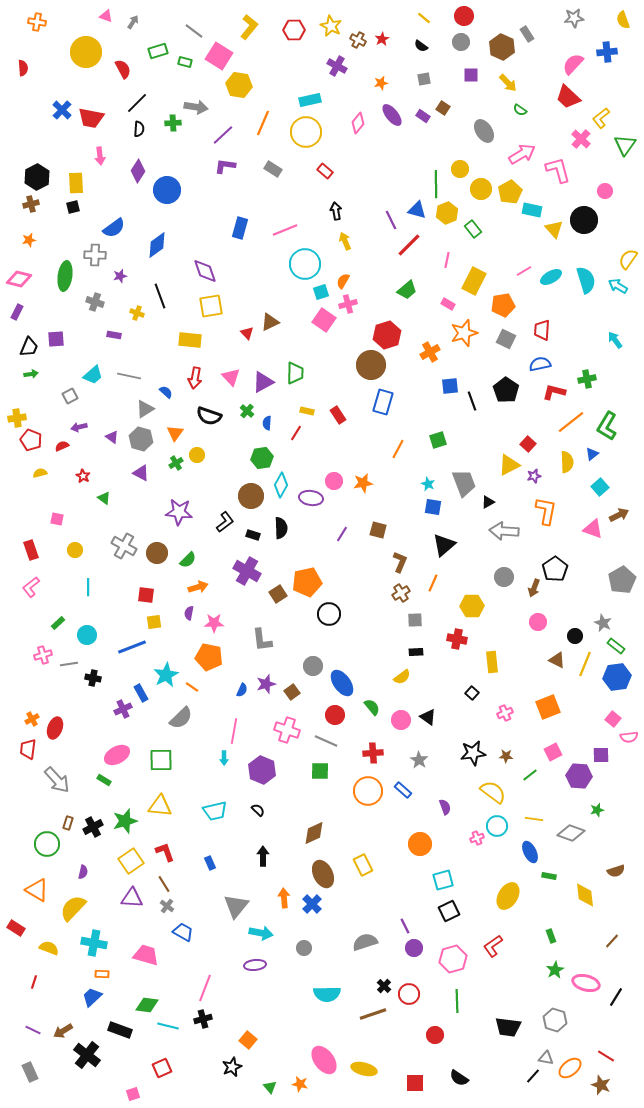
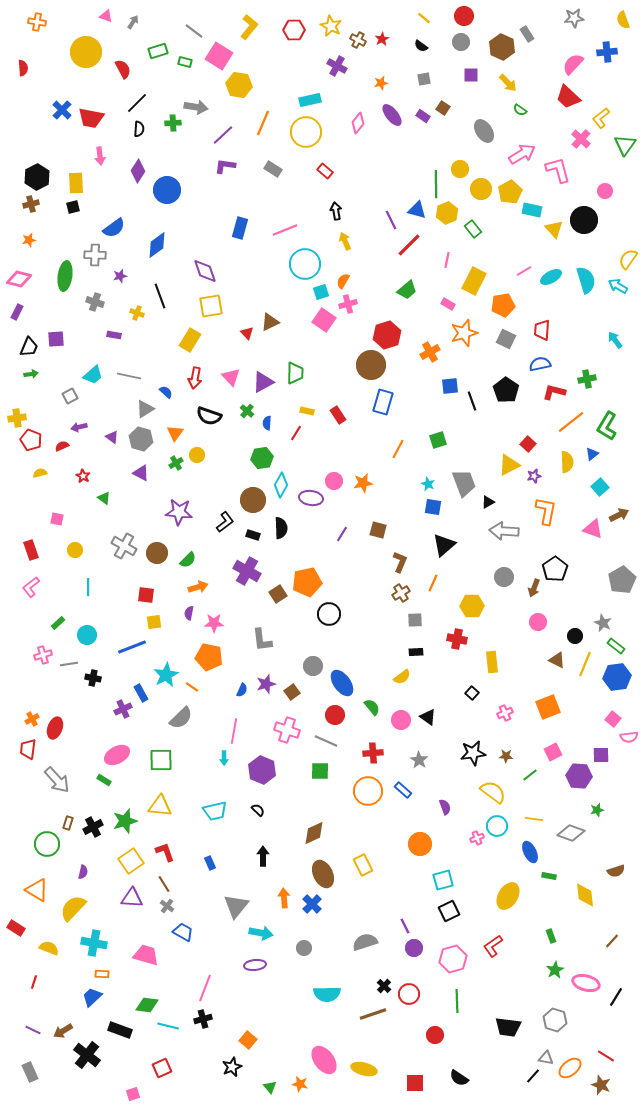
yellow rectangle at (190, 340): rotated 65 degrees counterclockwise
brown circle at (251, 496): moved 2 px right, 4 px down
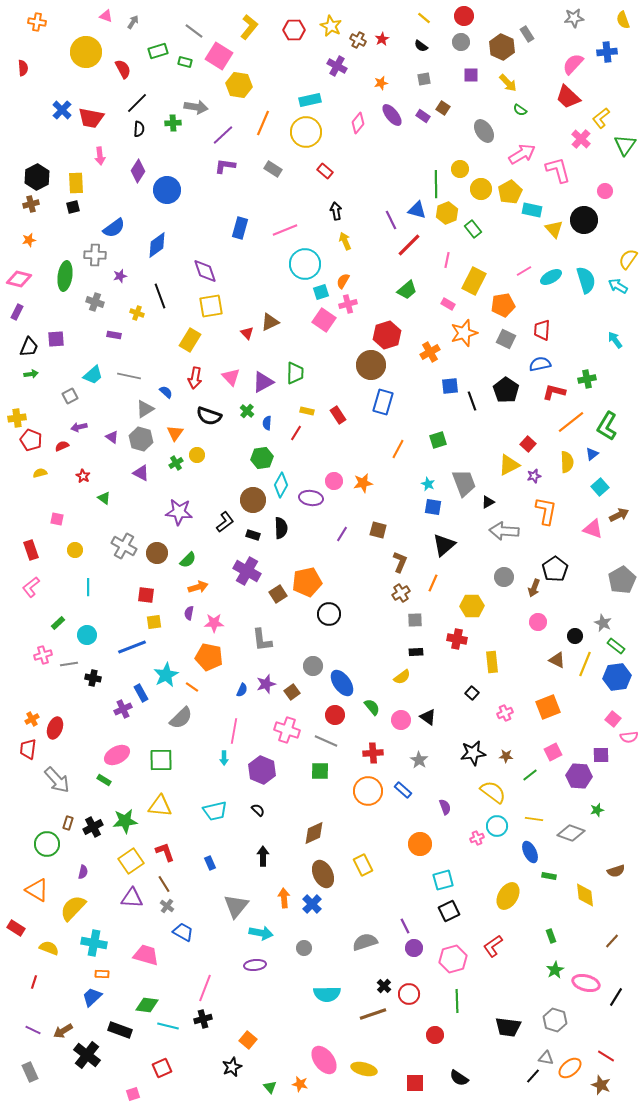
green star at (125, 821): rotated 10 degrees clockwise
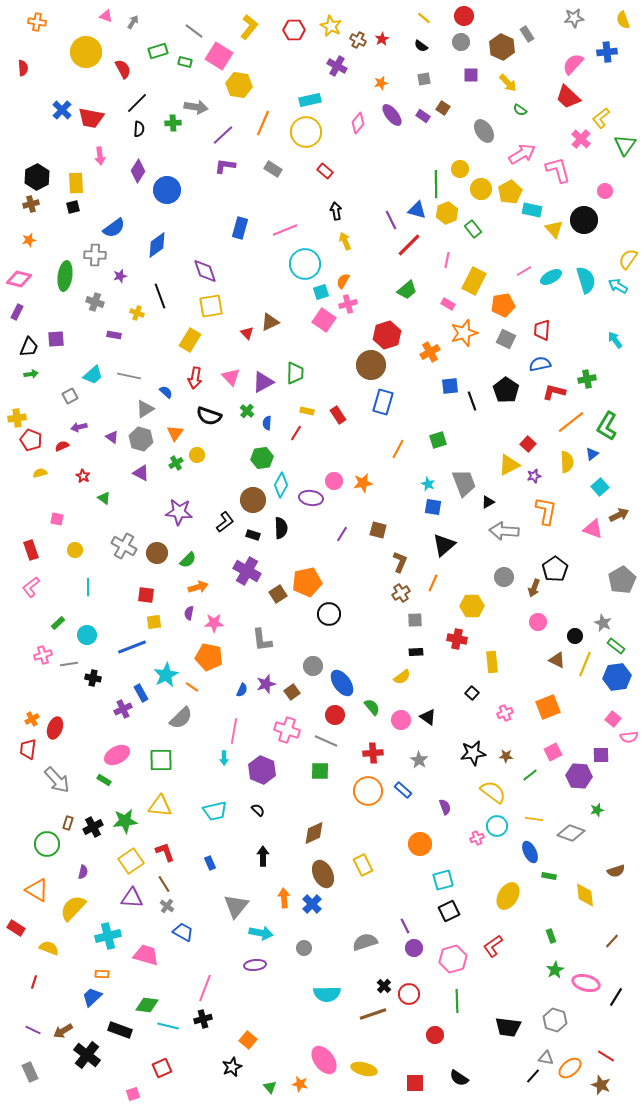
cyan cross at (94, 943): moved 14 px right, 7 px up; rotated 25 degrees counterclockwise
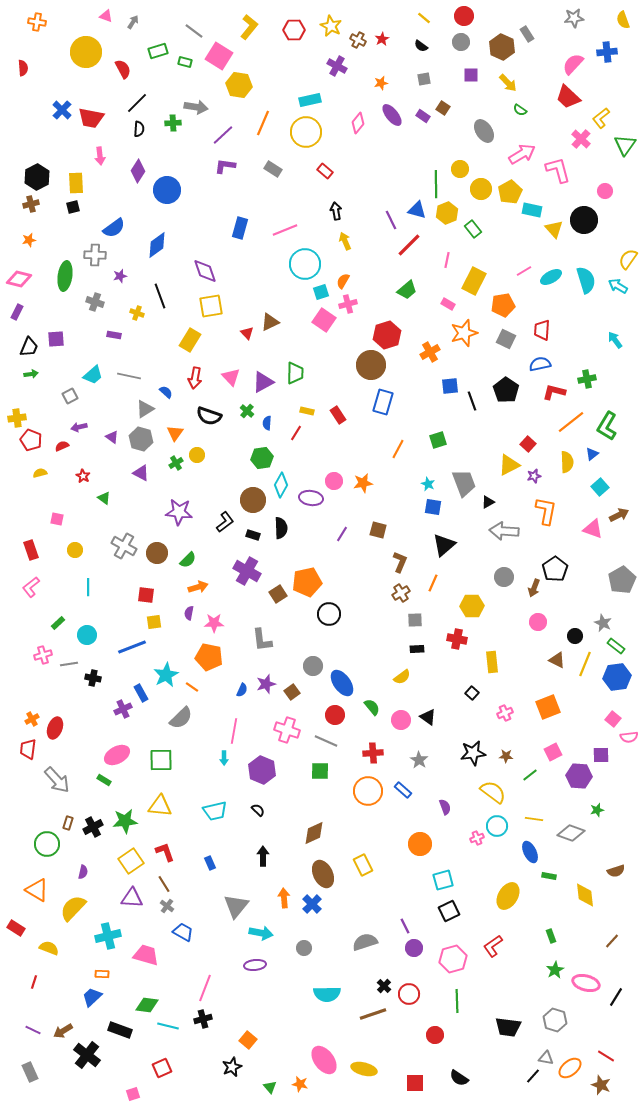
black rectangle at (416, 652): moved 1 px right, 3 px up
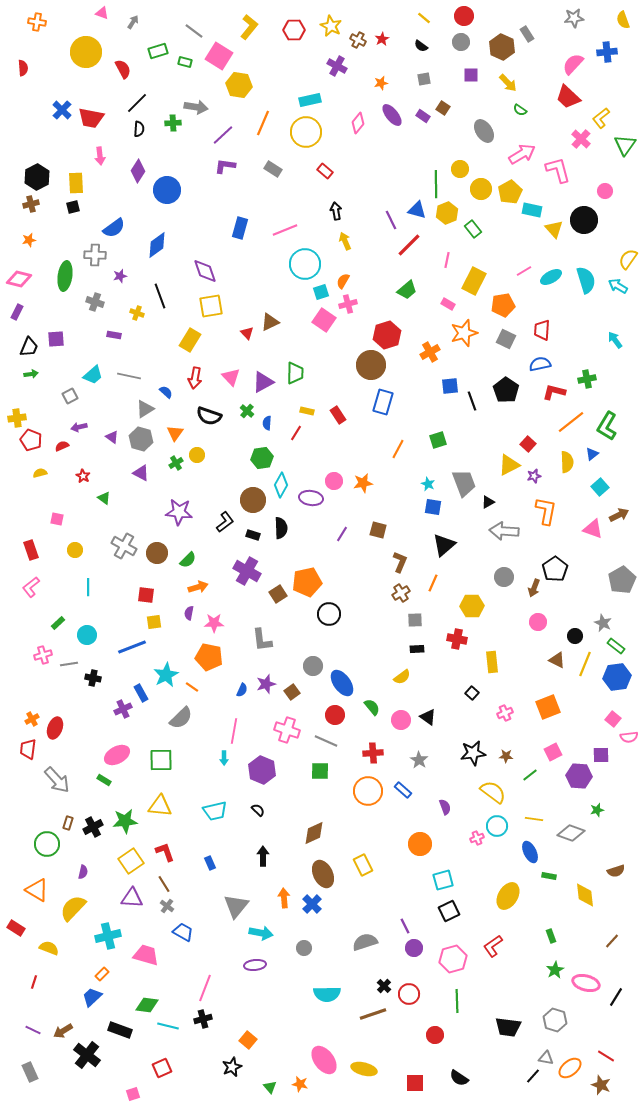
pink triangle at (106, 16): moved 4 px left, 3 px up
orange rectangle at (102, 974): rotated 48 degrees counterclockwise
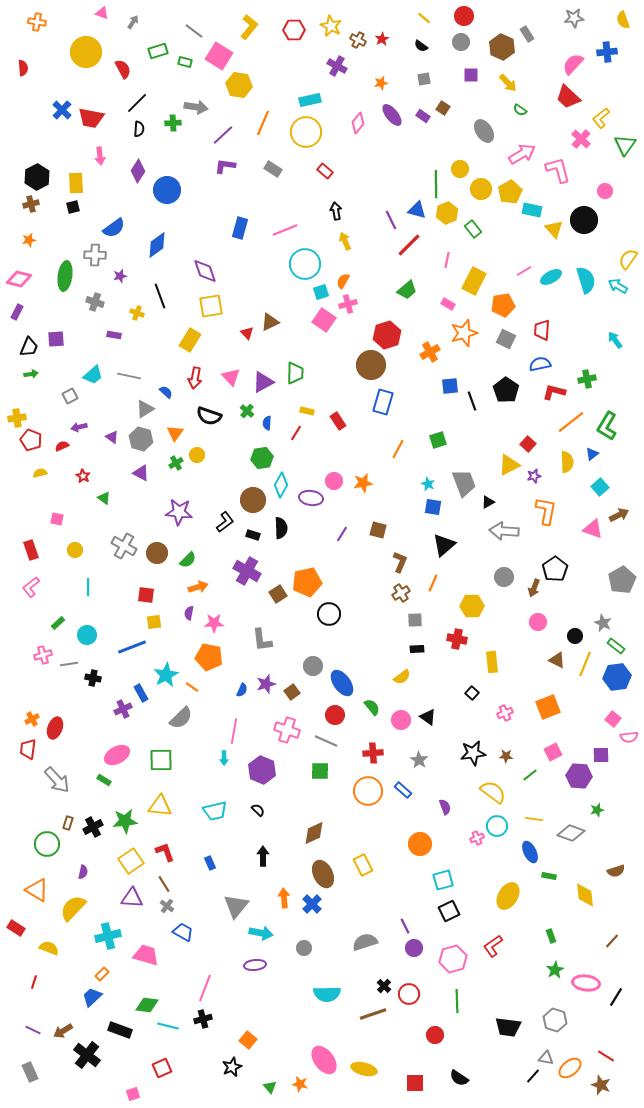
red rectangle at (338, 415): moved 6 px down
pink ellipse at (586, 983): rotated 8 degrees counterclockwise
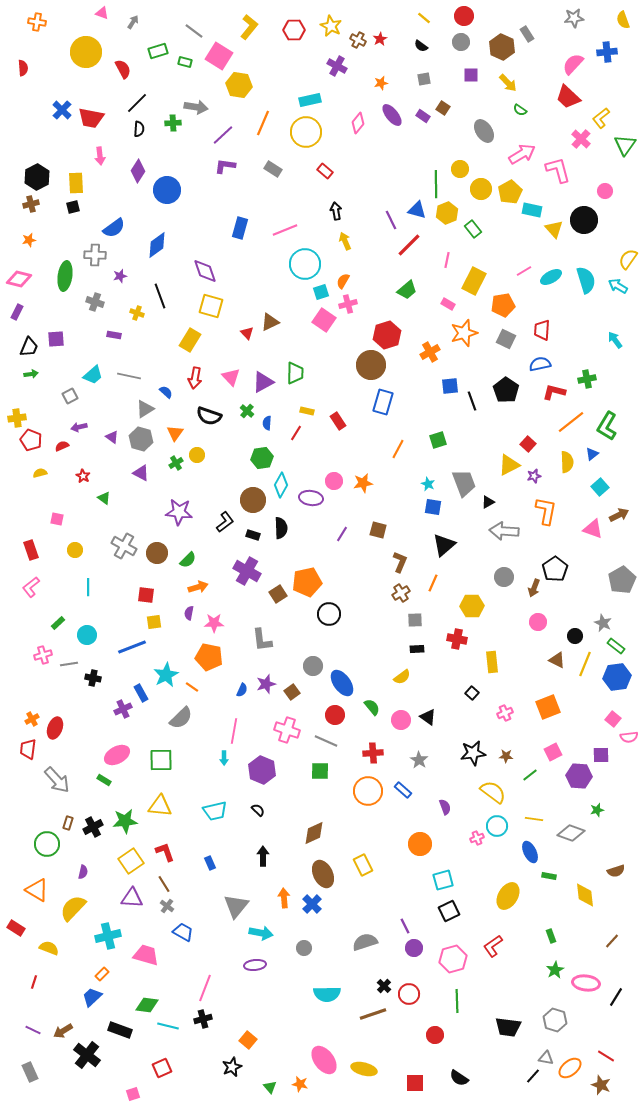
red star at (382, 39): moved 2 px left
yellow square at (211, 306): rotated 25 degrees clockwise
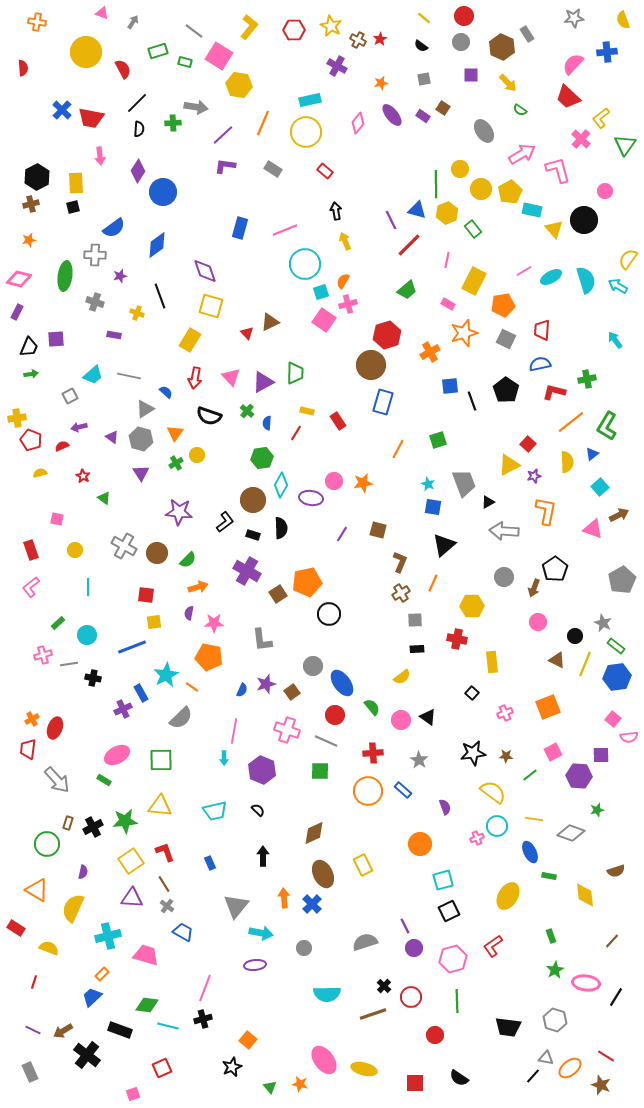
blue circle at (167, 190): moved 4 px left, 2 px down
purple triangle at (141, 473): rotated 30 degrees clockwise
yellow semicircle at (73, 908): rotated 20 degrees counterclockwise
red circle at (409, 994): moved 2 px right, 3 px down
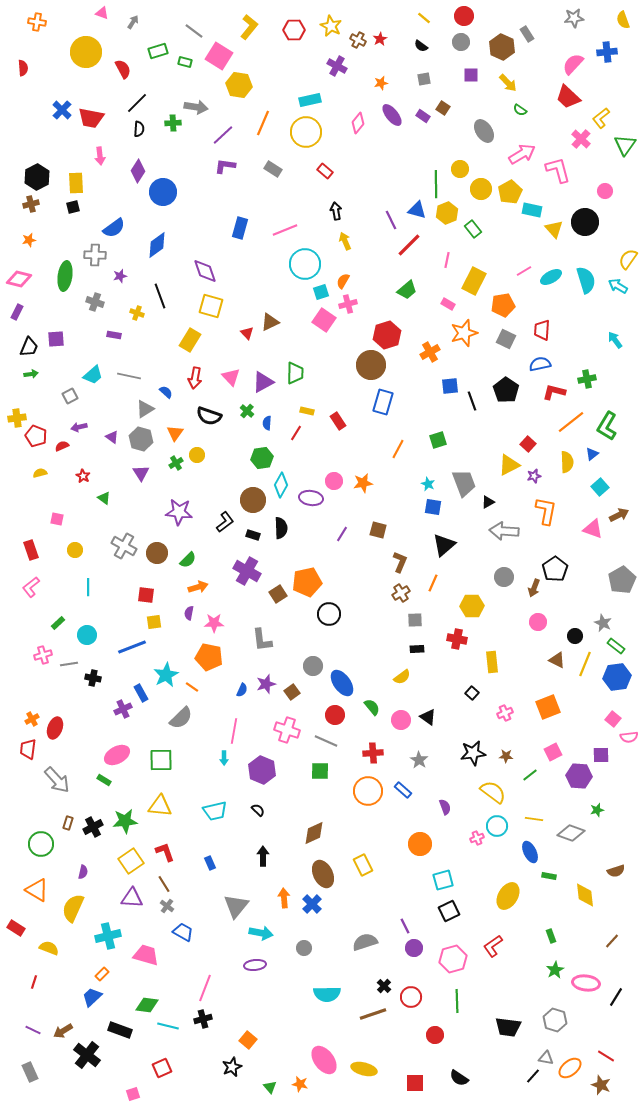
black circle at (584, 220): moved 1 px right, 2 px down
red pentagon at (31, 440): moved 5 px right, 4 px up
green circle at (47, 844): moved 6 px left
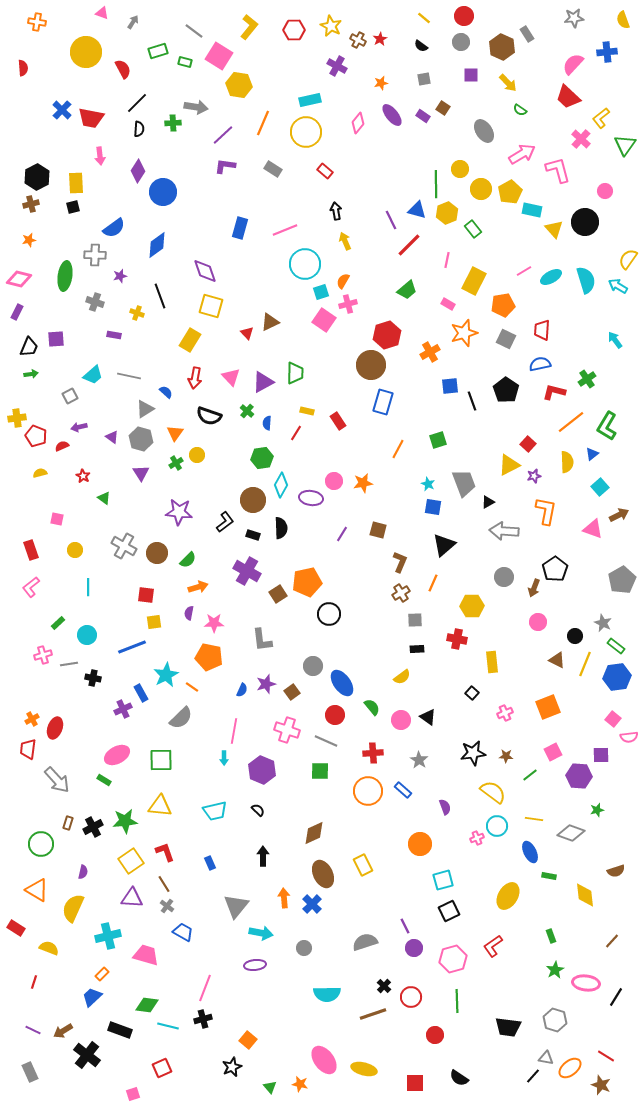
green cross at (587, 379): rotated 24 degrees counterclockwise
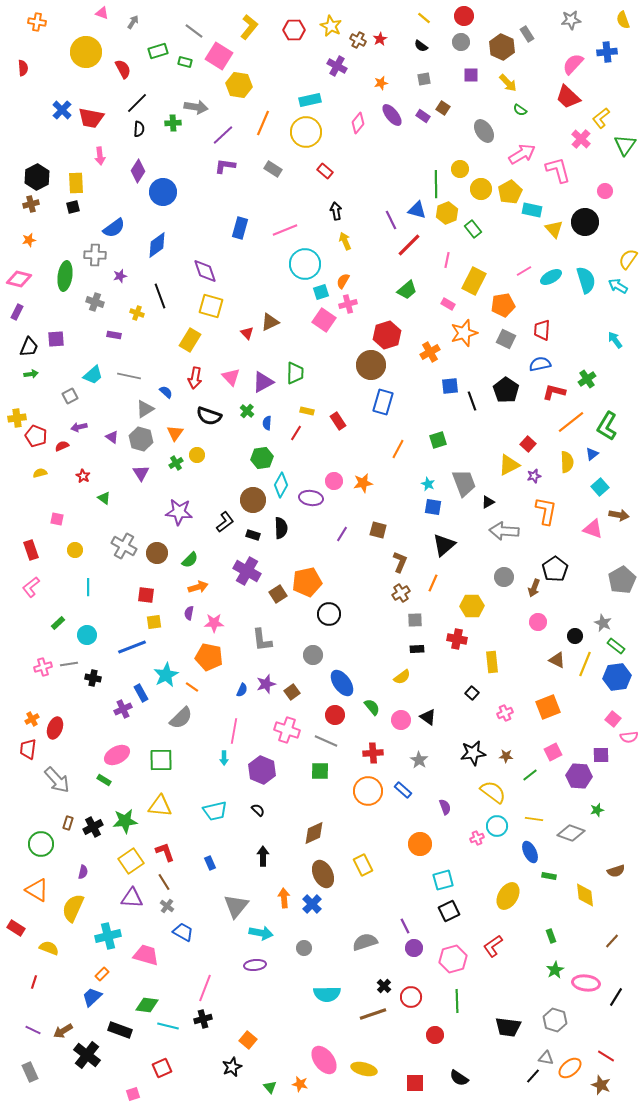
gray star at (574, 18): moved 3 px left, 2 px down
brown arrow at (619, 515): rotated 36 degrees clockwise
green semicircle at (188, 560): moved 2 px right
pink cross at (43, 655): moved 12 px down
gray circle at (313, 666): moved 11 px up
brown line at (164, 884): moved 2 px up
